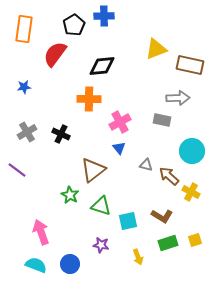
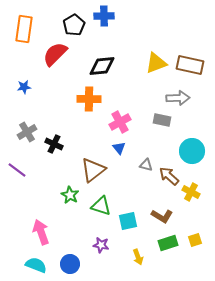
yellow triangle: moved 14 px down
red semicircle: rotated 8 degrees clockwise
black cross: moved 7 px left, 10 px down
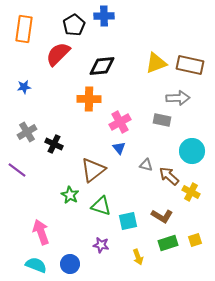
red semicircle: moved 3 px right
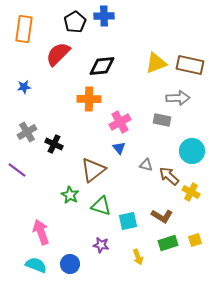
black pentagon: moved 1 px right, 3 px up
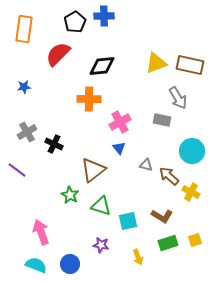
gray arrow: rotated 60 degrees clockwise
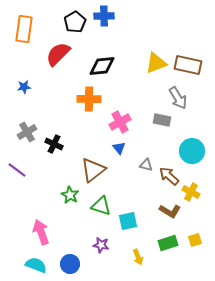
brown rectangle: moved 2 px left
brown L-shape: moved 8 px right, 5 px up
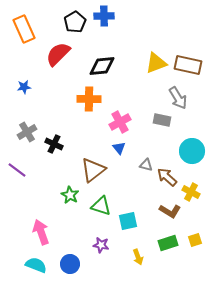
orange rectangle: rotated 32 degrees counterclockwise
brown arrow: moved 2 px left, 1 px down
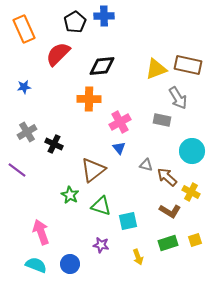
yellow triangle: moved 6 px down
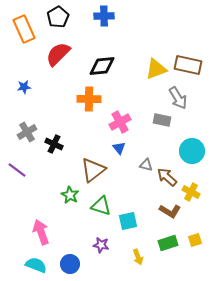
black pentagon: moved 17 px left, 5 px up
